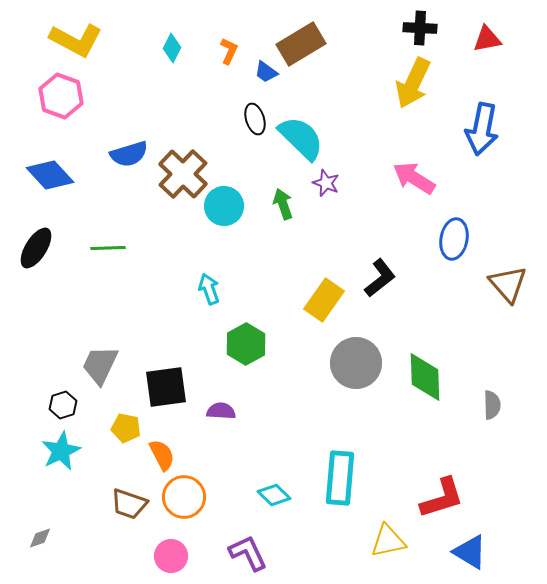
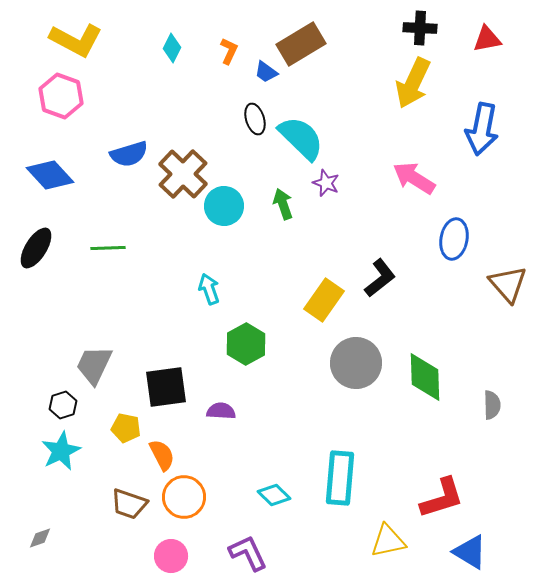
gray trapezoid at (100, 365): moved 6 px left
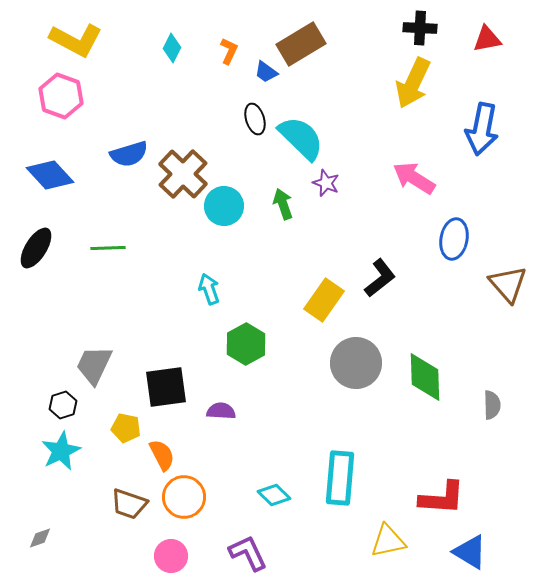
red L-shape at (442, 498): rotated 21 degrees clockwise
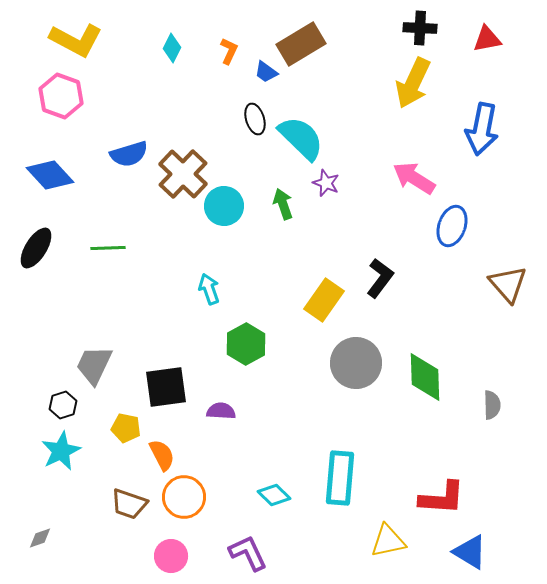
blue ellipse at (454, 239): moved 2 px left, 13 px up; rotated 9 degrees clockwise
black L-shape at (380, 278): rotated 15 degrees counterclockwise
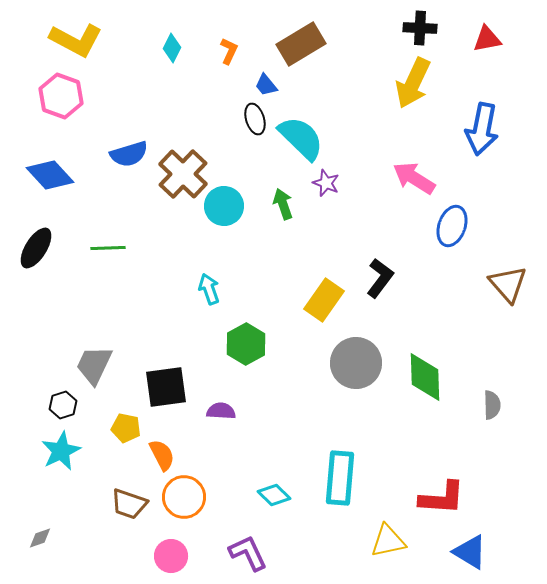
blue trapezoid at (266, 72): moved 13 px down; rotated 15 degrees clockwise
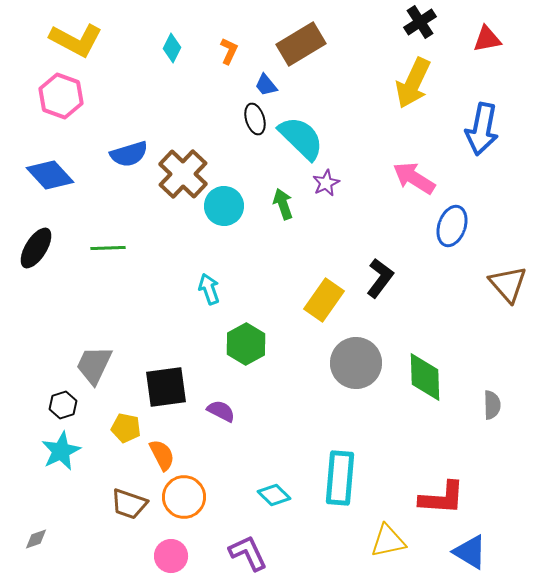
black cross at (420, 28): moved 6 px up; rotated 36 degrees counterclockwise
purple star at (326, 183): rotated 24 degrees clockwise
purple semicircle at (221, 411): rotated 24 degrees clockwise
gray diamond at (40, 538): moved 4 px left, 1 px down
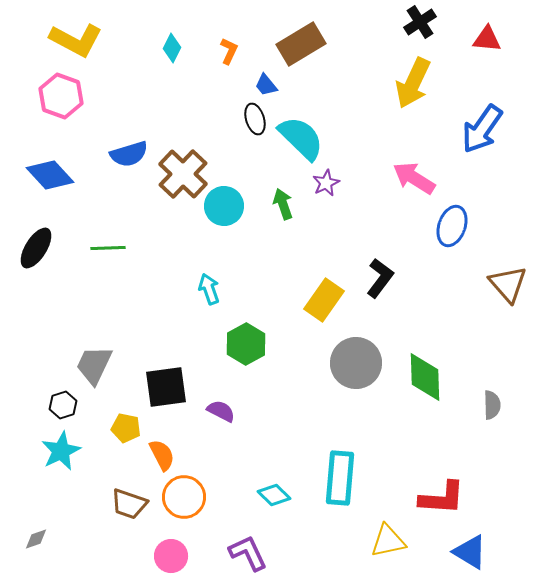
red triangle at (487, 39): rotated 16 degrees clockwise
blue arrow at (482, 129): rotated 24 degrees clockwise
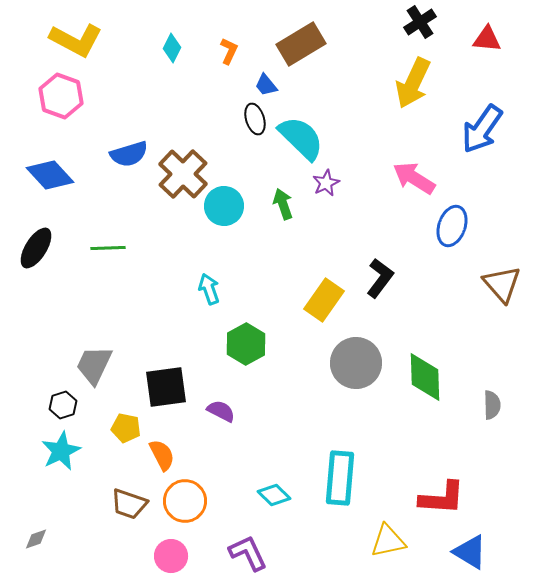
brown triangle at (508, 284): moved 6 px left
orange circle at (184, 497): moved 1 px right, 4 px down
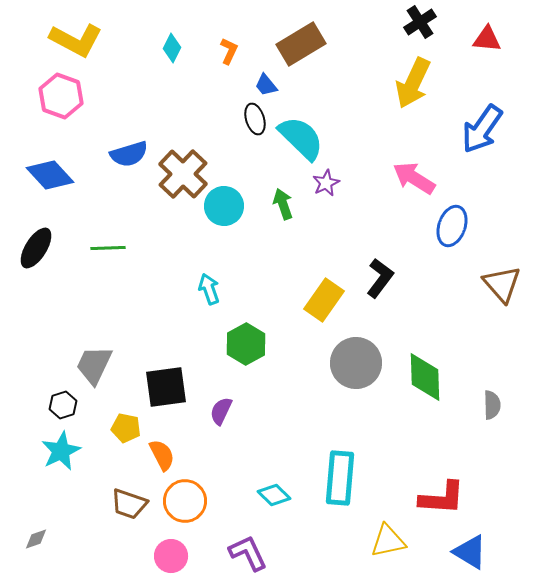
purple semicircle at (221, 411): rotated 92 degrees counterclockwise
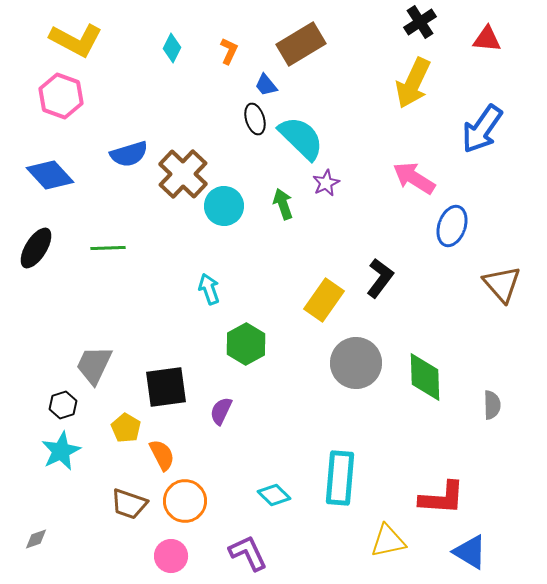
yellow pentagon at (126, 428): rotated 20 degrees clockwise
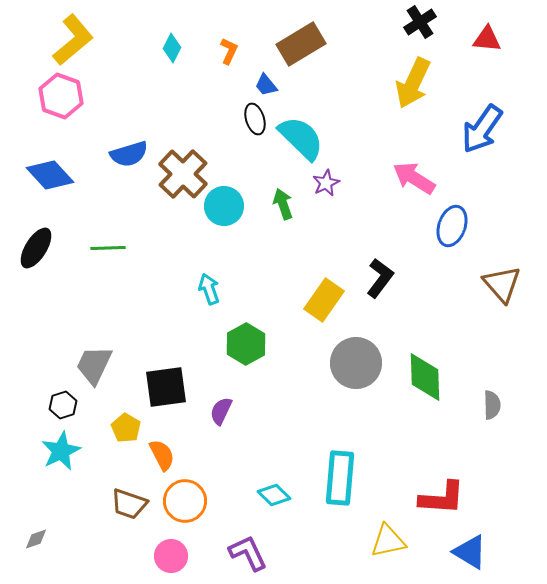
yellow L-shape at (76, 40): moved 3 px left; rotated 68 degrees counterclockwise
